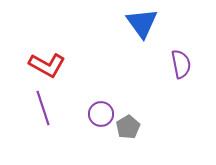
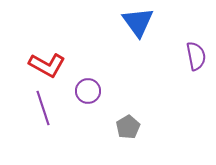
blue triangle: moved 4 px left, 1 px up
purple semicircle: moved 15 px right, 8 px up
purple circle: moved 13 px left, 23 px up
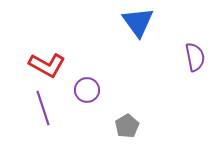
purple semicircle: moved 1 px left, 1 px down
purple circle: moved 1 px left, 1 px up
gray pentagon: moved 1 px left, 1 px up
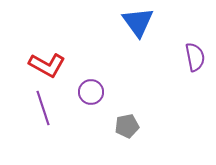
purple circle: moved 4 px right, 2 px down
gray pentagon: rotated 20 degrees clockwise
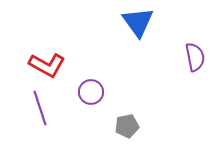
purple line: moved 3 px left
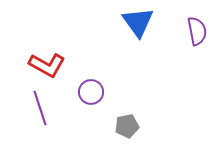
purple semicircle: moved 2 px right, 26 px up
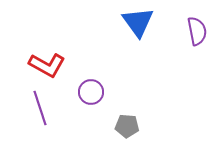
gray pentagon: rotated 15 degrees clockwise
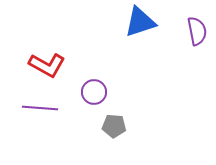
blue triangle: moved 2 px right; rotated 48 degrees clockwise
purple circle: moved 3 px right
purple line: rotated 68 degrees counterclockwise
gray pentagon: moved 13 px left
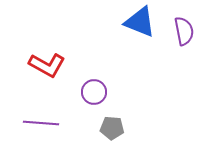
blue triangle: rotated 40 degrees clockwise
purple semicircle: moved 13 px left
purple line: moved 1 px right, 15 px down
gray pentagon: moved 2 px left, 2 px down
